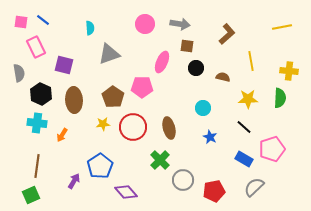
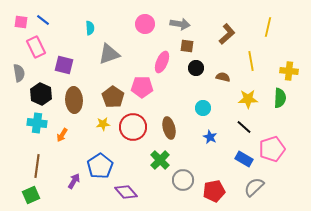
yellow line at (282, 27): moved 14 px left; rotated 66 degrees counterclockwise
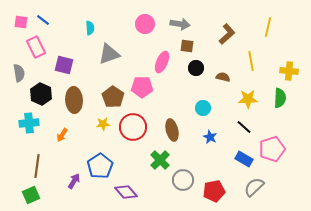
cyan cross at (37, 123): moved 8 px left; rotated 12 degrees counterclockwise
brown ellipse at (169, 128): moved 3 px right, 2 px down
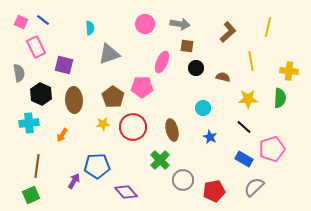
pink square at (21, 22): rotated 16 degrees clockwise
brown L-shape at (227, 34): moved 1 px right, 2 px up
blue pentagon at (100, 166): moved 3 px left; rotated 30 degrees clockwise
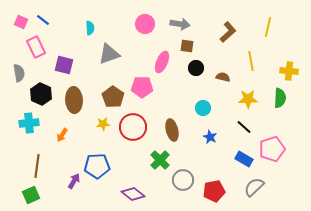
purple diamond at (126, 192): moved 7 px right, 2 px down; rotated 10 degrees counterclockwise
